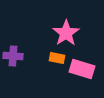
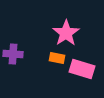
purple cross: moved 2 px up
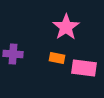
pink star: moved 6 px up
pink rectangle: moved 2 px right, 1 px up; rotated 10 degrees counterclockwise
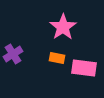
pink star: moved 3 px left
purple cross: rotated 36 degrees counterclockwise
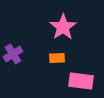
orange rectangle: rotated 14 degrees counterclockwise
pink rectangle: moved 3 px left, 13 px down
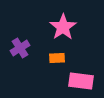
purple cross: moved 7 px right, 6 px up
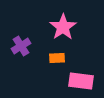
purple cross: moved 1 px right, 2 px up
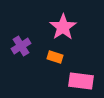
orange rectangle: moved 2 px left, 1 px up; rotated 21 degrees clockwise
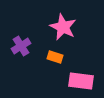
pink star: rotated 12 degrees counterclockwise
